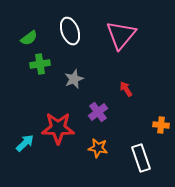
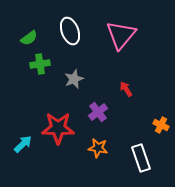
orange cross: rotated 21 degrees clockwise
cyan arrow: moved 2 px left, 1 px down
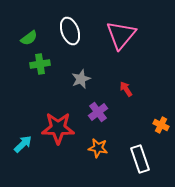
gray star: moved 7 px right
white rectangle: moved 1 px left, 1 px down
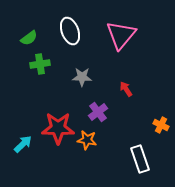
gray star: moved 1 px right, 2 px up; rotated 24 degrees clockwise
orange star: moved 11 px left, 8 px up
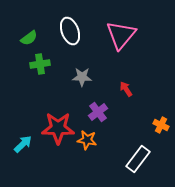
white rectangle: moved 2 px left; rotated 56 degrees clockwise
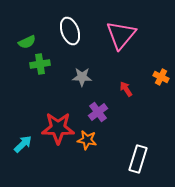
green semicircle: moved 2 px left, 4 px down; rotated 12 degrees clockwise
orange cross: moved 48 px up
white rectangle: rotated 20 degrees counterclockwise
